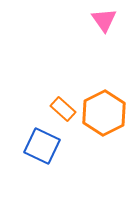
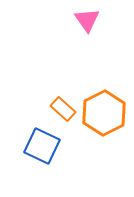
pink triangle: moved 17 px left
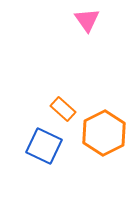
orange hexagon: moved 20 px down
blue square: moved 2 px right
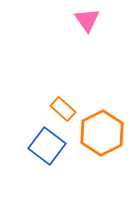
orange hexagon: moved 2 px left
blue square: moved 3 px right; rotated 12 degrees clockwise
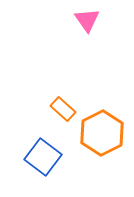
blue square: moved 4 px left, 11 px down
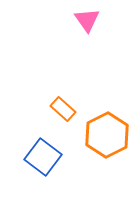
orange hexagon: moved 5 px right, 2 px down
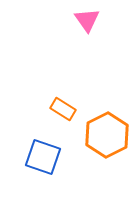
orange rectangle: rotated 10 degrees counterclockwise
blue square: rotated 18 degrees counterclockwise
